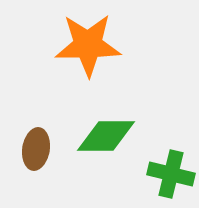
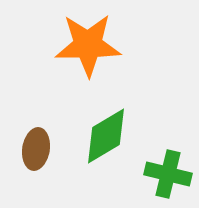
green diamond: rotated 30 degrees counterclockwise
green cross: moved 3 px left
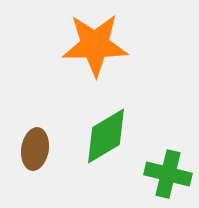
orange star: moved 7 px right
brown ellipse: moved 1 px left
